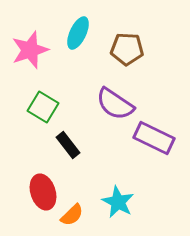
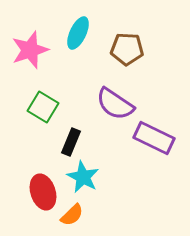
black rectangle: moved 3 px right, 3 px up; rotated 60 degrees clockwise
cyan star: moved 35 px left, 25 px up
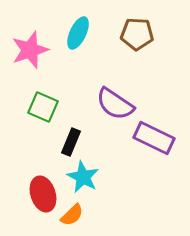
brown pentagon: moved 10 px right, 15 px up
green square: rotated 8 degrees counterclockwise
red ellipse: moved 2 px down
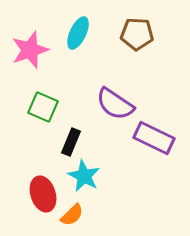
cyan star: moved 1 px right, 1 px up
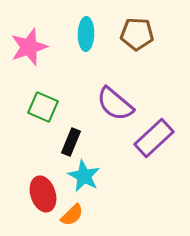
cyan ellipse: moved 8 px right, 1 px down; rotated 24 degrees counterclockwise
pink star: moved 1 px left, 3 px up
purple semicircle: rotated 6 degrees clockwise
purple rectangle: rotated 69 degrees counterclockwise
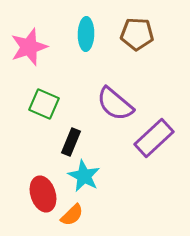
green square: moved 1 px right, 3 px up
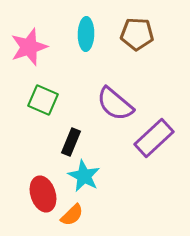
green square: moved 1 px left, 4 px up
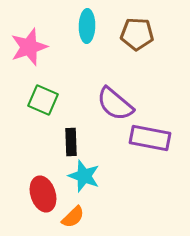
cyan ellipse: moved 1 px right, 8 px up
purple rectangle: moved 4 px left; rotated 54 degrees clockwise
black rectangle: rotated 24 degrees counterclockwise
cyan star: rotated 8 degrees counterclockwise
orange semicircle: moved 1 px right, 2 px down
